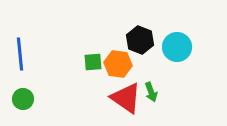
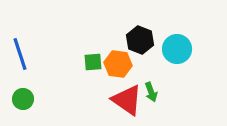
cyan circle: moved 2 px down
blue line: rotated 12 degrees counterclockwise
red triangle: moved 1 px right, 2 px down
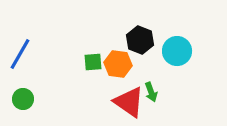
cyan circle: moved 2 px down
blue line: rotated 48 degrees clockwise
red triangle: moved 2 px right, 2 px down
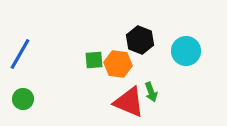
cyan circle: moved 9 px right
green square: moved 1 px right, 2 px up
red triangle: rotated 12 degrees counterclockwise
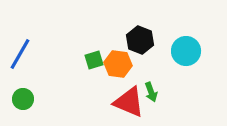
green square: rotated 12 degrees counterclockwise
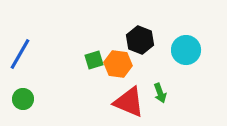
cyan circle: moved 1 px up
green arrow: moved 9 px right, 1 px down
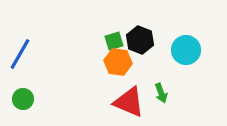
green square: moved 20 px right, 19 px up
orange hexagon: moved 2 px up
green arrow: moved 1 px right
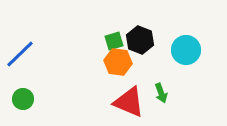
blue line: rotated 16 degrees clockwise
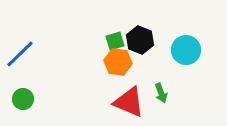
green square: moved 1 px right
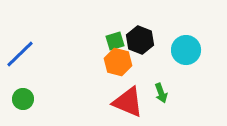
orange hexagon: rotated 8 degrees clockwise
red triangle: moved 1 px left
